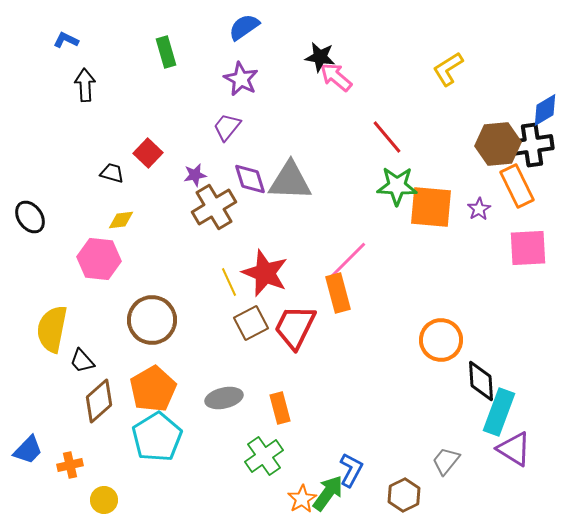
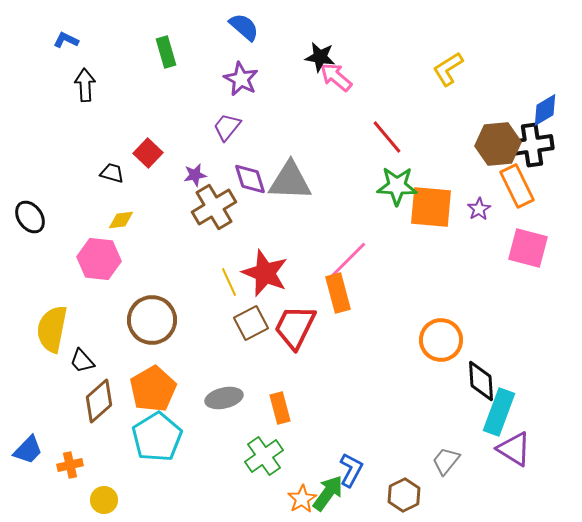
blue semicircle at (244, 27): rotated 76 degrees clockwise
pink square at (528, 248): rotated 18 degrees clockwise
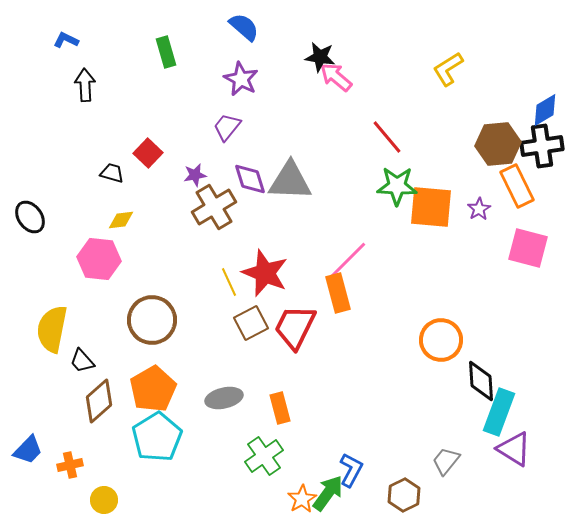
black cross at (532, 145): moved 10 px right, 1 px down
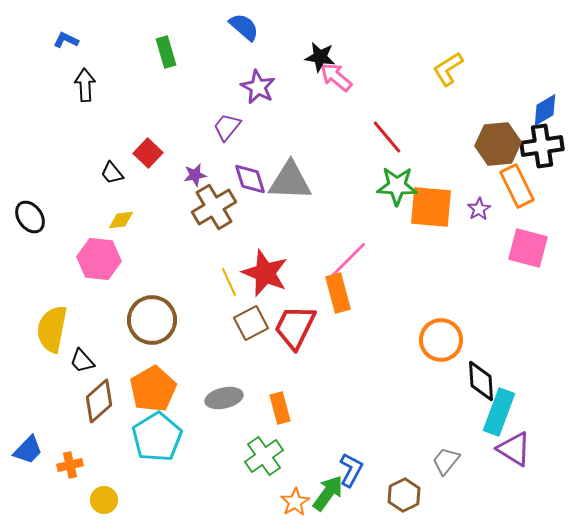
purple star at (241, 79): moved 17 px right, 8 px down
black trapezoid at (112, 173): rotated 145 degrees counterclockwise
orange star at (302, 499): moved 7 px left, 3 px down
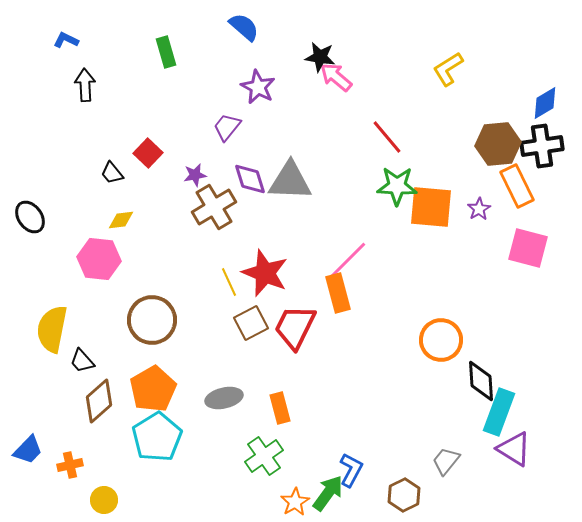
blue diamond at (545, 110): moved 7 px up
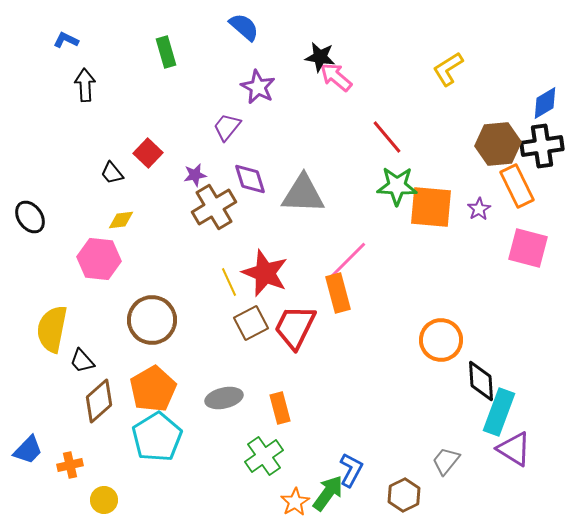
gray triangle at (290, 181): moved 13 px right, 13 px down
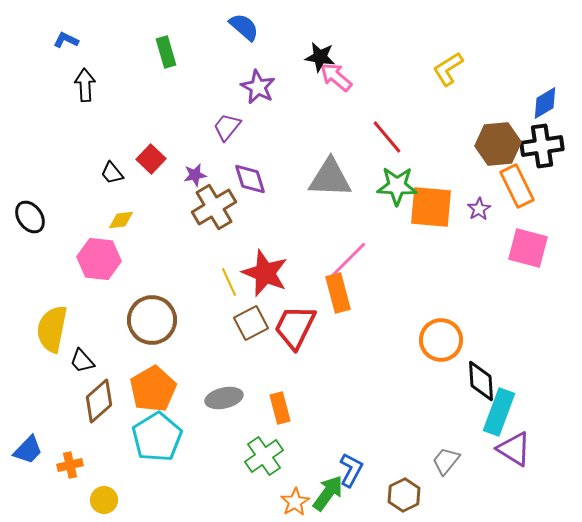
red square at (148, 153): moved 3 px right, 6 px down
gray triangle at (303, 194): moved 27 px right, 16 px up
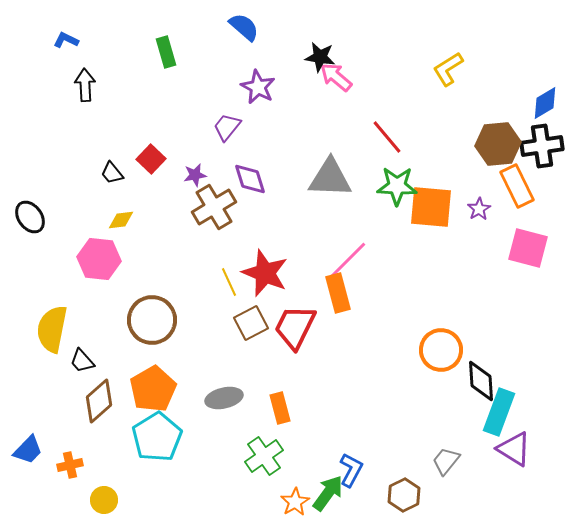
orange circle at (441, 340): moved 10 px down
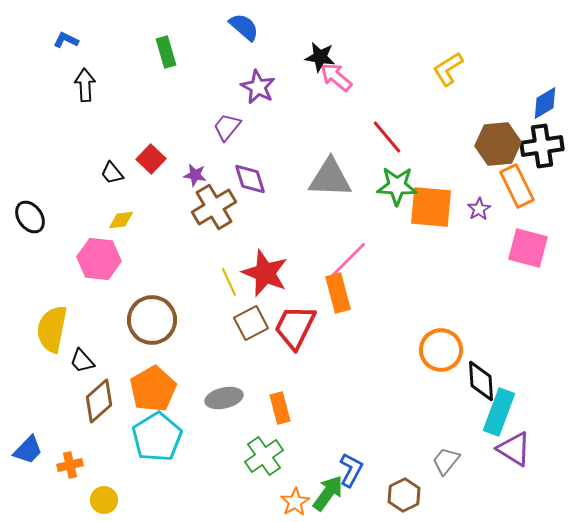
purple star at (195, 175): rotated 20 degrees clockwise
